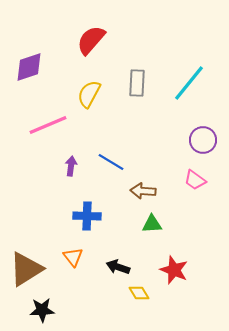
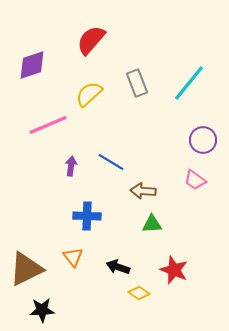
purple diamond: moved 3 px right, 2 px up
gray rectangle: rotated 24 degrees counterclockwise
yellow semicircle: rotated 20 degrees clockwise
brown triangle: rotated 6 degrees clockwise
yellow diamond: rotated 25 degrees counterclockwise
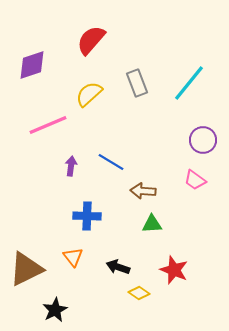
black star: moved 13 px right; rotated 25 degrees counterclockwise
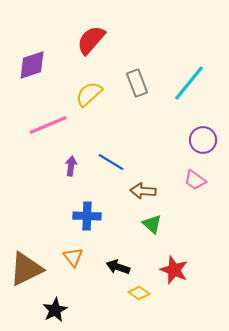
green triangle: rotated 45 degrees clockwise
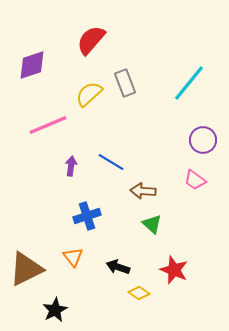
gray rectangle: moved 12 px left
blue cross: rotated 20 degrees counterclockwise
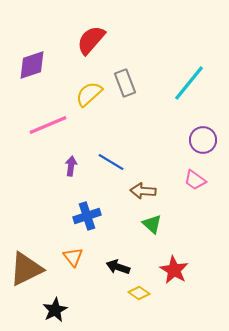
red star: rotated 8 degrees clockwise
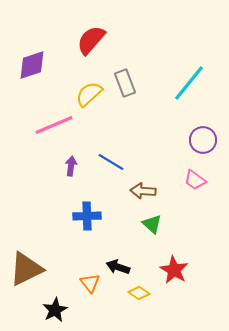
pink line: moved 6 px right
blue cross: rotated 16 degrees clockwise
orange triangle: moved 17 px right, 26 px down
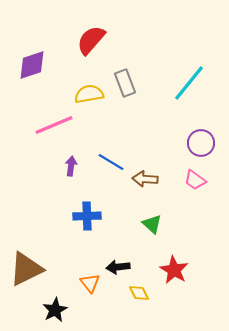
yellow semicircle: rotated 32 degrees clockwise
purple circle: moved 2 px left, 3 px down
brown arrow: moved 2 px right, 12 px up
black arrow: rotated 25 degrees counterclockwise
yellow diamond: rotated 30 degrees clockwise
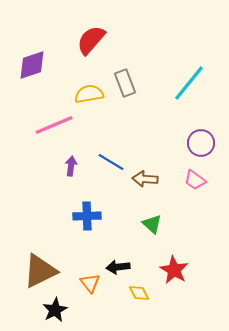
brown triangle: moved 14 px right, 2 px down
